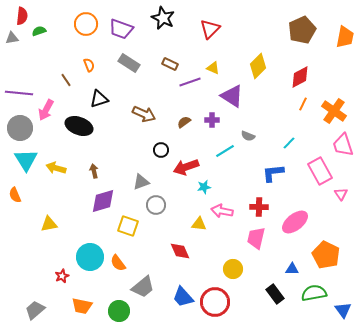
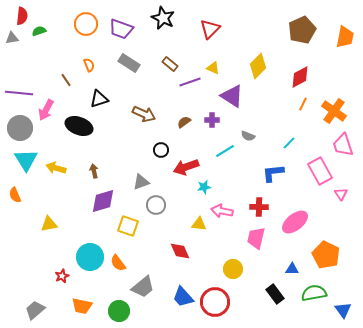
brown rectangle at (170, 64): rotated 14 degrees clockwise
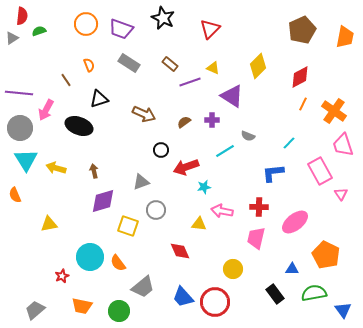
gray triangle at (12, 38): rotated 24 degrees counterclockwise
gray circle at (156, 205): moved 5 px down
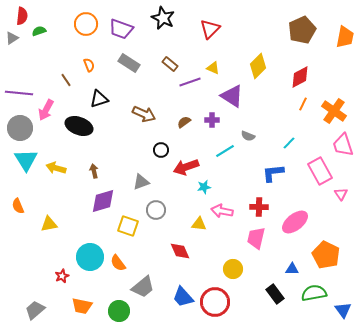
orange semicircle at (15, 195): moved 3 px right, 11 px down
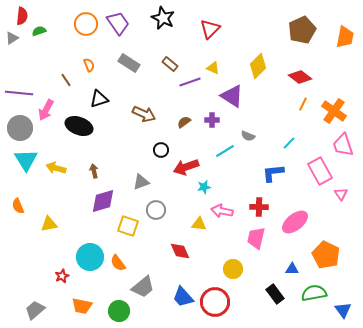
purple trapezoid at (121, 29): moved 3 px left, 6 px up; rotated 145 degrees counterclockwise
red diamond at (300, 77): rotated 65 degrees clockwise
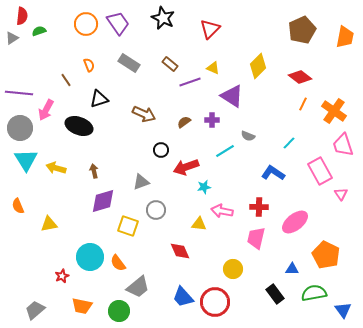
blue L-shape at (273, 173): rotated 40 degrees clockwise
gray trapezoid at (143, 287): moved 5 px left
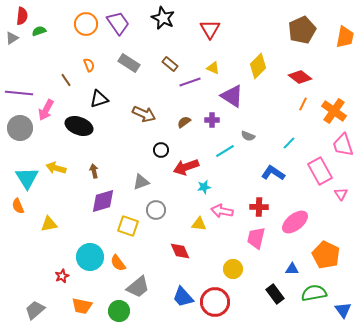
red triangle at (210, 29): rotated 15 degrees counterclockwise
cyan triangle at (26, 160): moved 1 px right, 18 px down
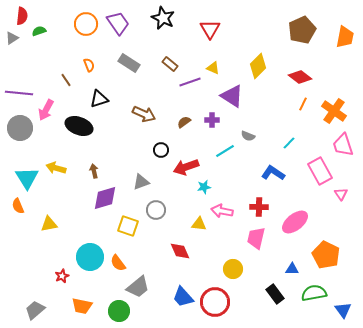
purple diamond at (103, 201): moved 2 px right, 3 px up
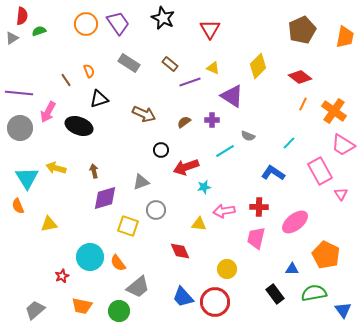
orange semicircle at (89, 65): moved 6 px down
pink arrow at (46, 110): moved 2 px right, 2 px down
pink trapezoid at (343, 145): rotated 40 degrees counterclockwise
pink arrow at (222, 211): moved 2 px right; rotated 20 degrees counterclockwise
yellow circle at (233, 269): moved 6 px left
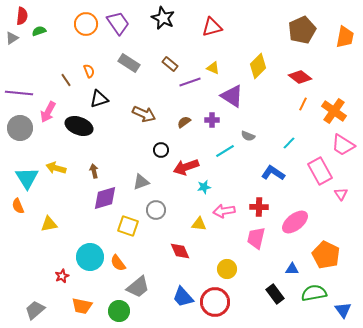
red triangle at (210, 29): moved 2 px right, 2 px up; rotated 45 degrees clockwise
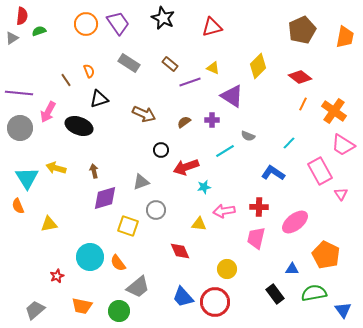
red star at (62, 276): moved 5 px left
